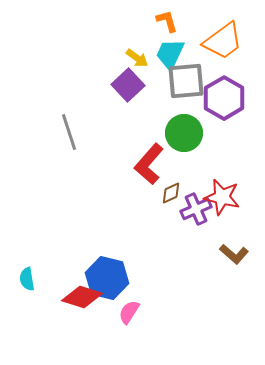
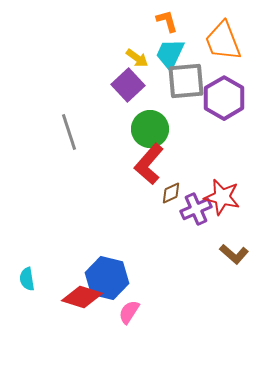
orange trapezoid: rotated 105 degrees clockwise
green circle: moved 34 px left, 4 px up
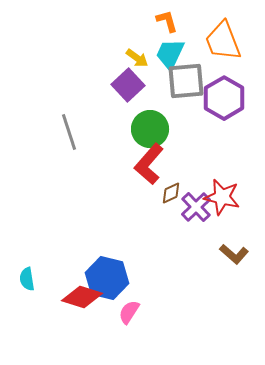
purple cross: moved 2 px up; rotated 20 degrees counterclockwise
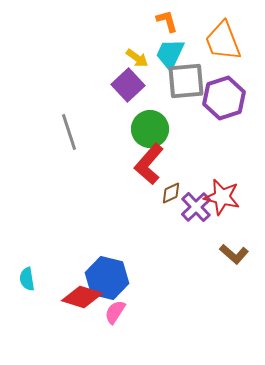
purple hexagon: rotated 12 degrees clockwise
pink semicircle: moved 14 px left
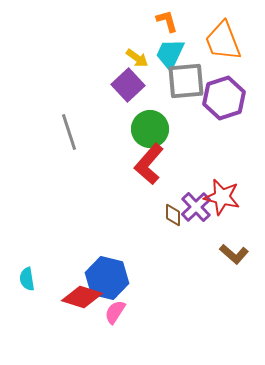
brown diamond: moved 2 px right, 22 px down; rotated 65 degrees counterclockwise
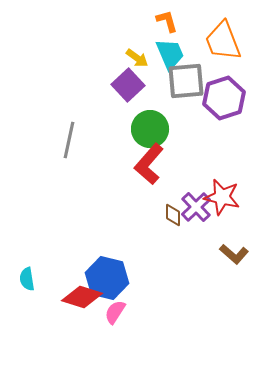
cyan trapezoid: rotated 132 degrees clockwise
gray line: moved 8 px down; rotated 30 degrees clockwise
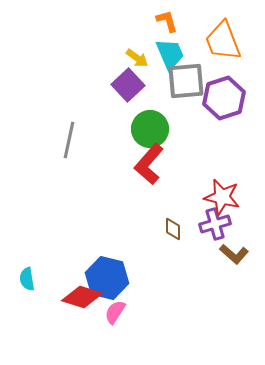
purple cross: moved 19 px right, 17 px down; rotated 28 degrees clockwise
brown diamond: moved 14 px down
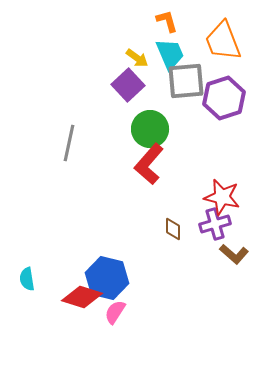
gray line: moved 3 px down
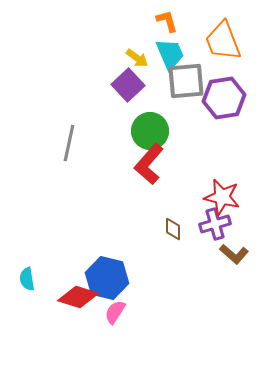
purple hexagon: rotated 9 degrees clockwise
green circle: moved 2 px down
red diamond: moved 4 px left
